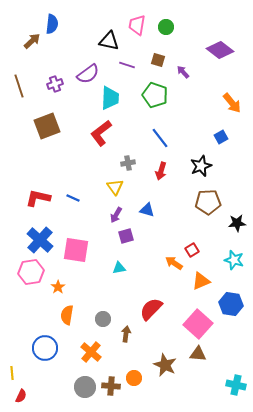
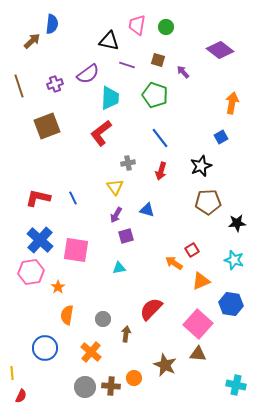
orange arrow at (232, 103): rotated 130 degrees counterclockwise
blue line at (73, 198): rotated 40 degrees clockwise
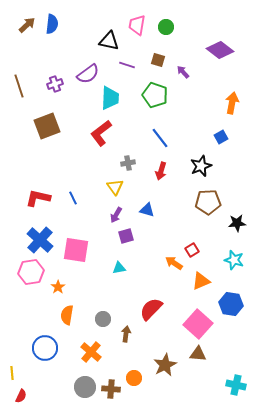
brown arrow at (32, 41): moved 5 px left, 16 px up
brown star at (165, 365): rotated 20 degrees clockwise
brown cross at (111, 386): moved 3 px down
